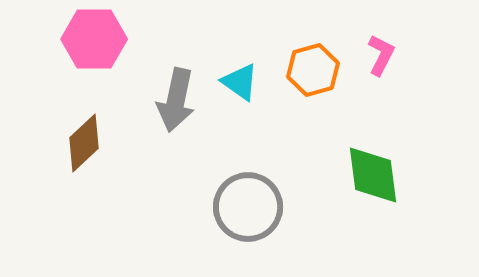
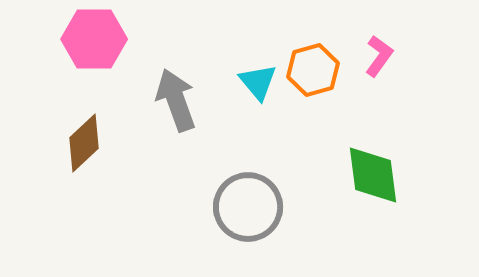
pink L-shape: moved 2 px left, 1 px down; rotated 9 degrees clockwise
cyan triangle: moved 18 px right; rotated 15 degrees clockwise
gray arrow: rotated 148 degrees clockwise
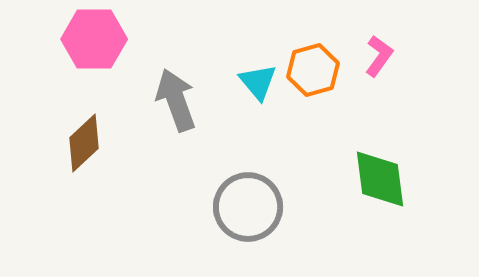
green diamond: moved 7 px right, 4 px down
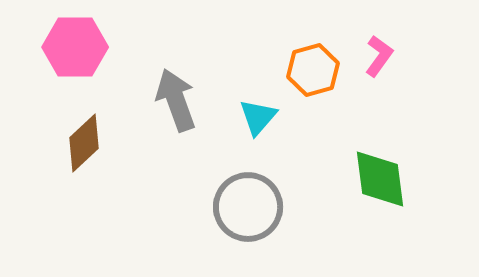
pink hexagon: moved 19 px left, 8 px down
cyan triangle: moved 35 px down; rotated 21 degrees clockwise
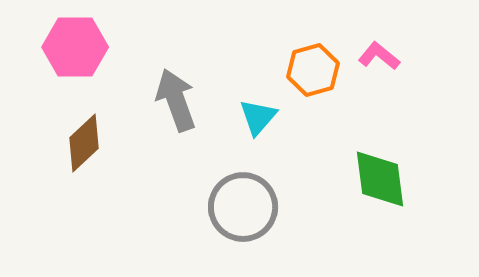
pink L-shape: rotated 87 degrees counterclockwise
gray circle: moved 5 px left
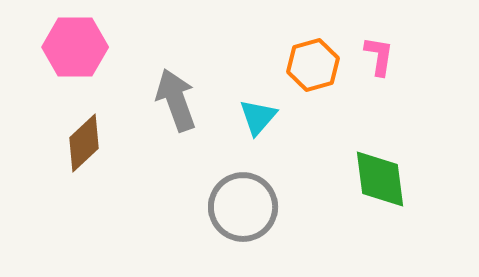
pink L-shape: rotated 60 degrees clockwise
orange hexagon: moved 5 px up
